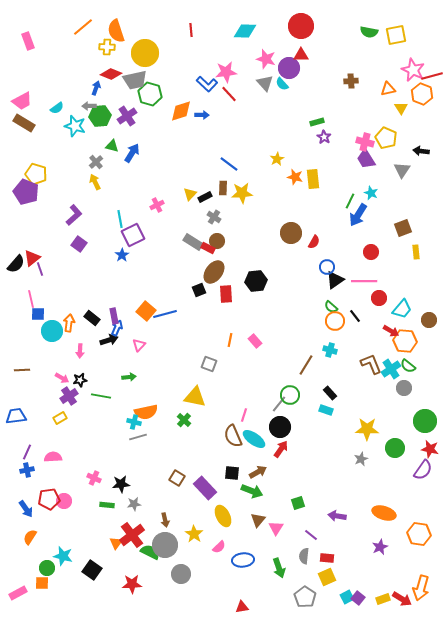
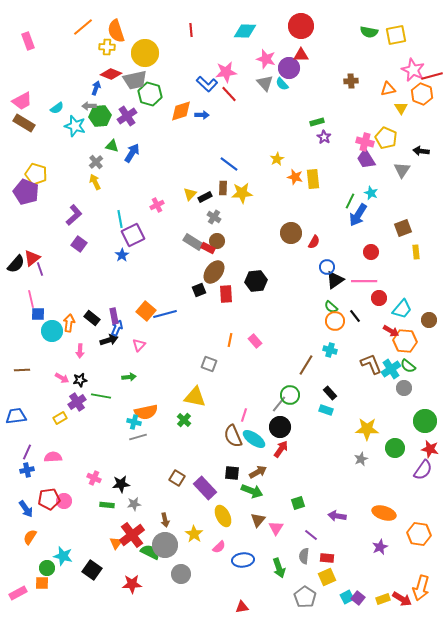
purple cross at (69, 396): moved 8 px right, 6 px down
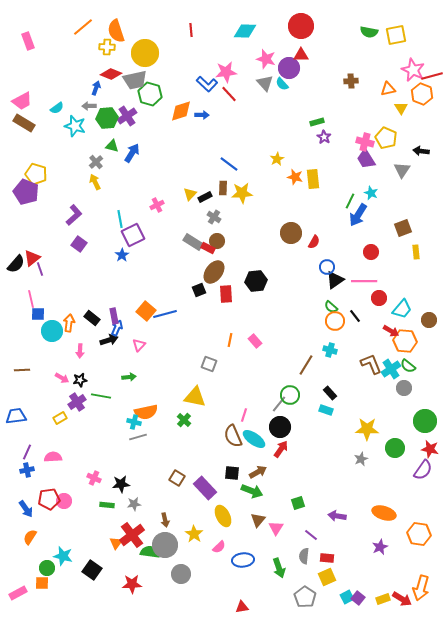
green hexagon at (100, 116): moved 7 px right, 2 px down
green semicircle at (150, 552): rotated 18 degrees counterclockwise
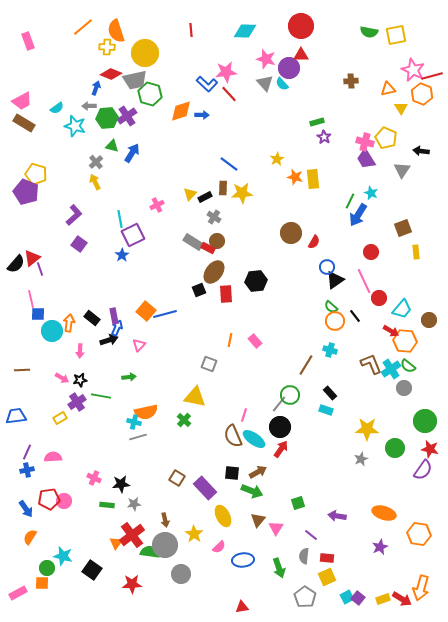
pink line at (364, 281): rotated 65 degrees clockwise
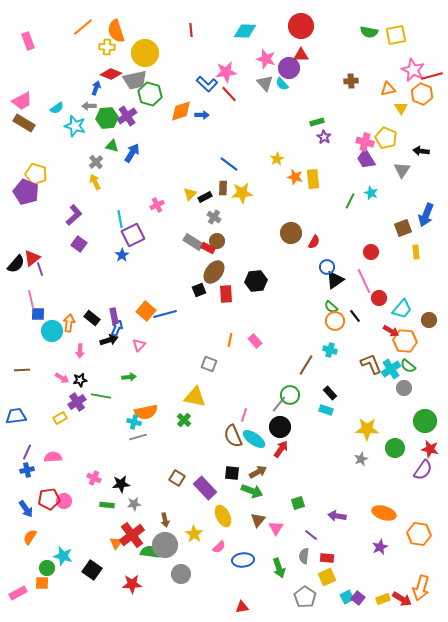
blue arrow at (358, 215): moved 68 px right; rotated 10 degrees counterclockwise
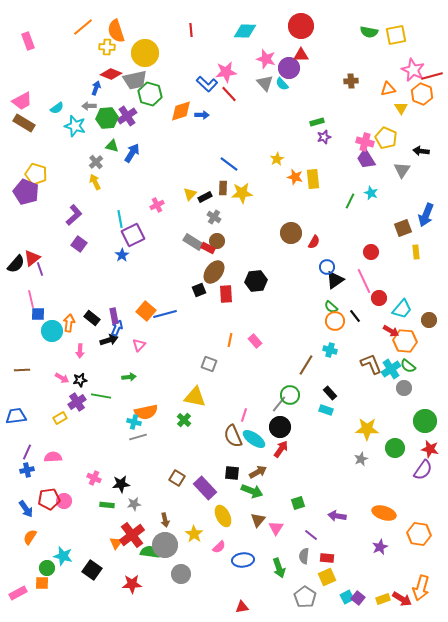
purple star at (324, 137): rotated 24 degrees clockwise
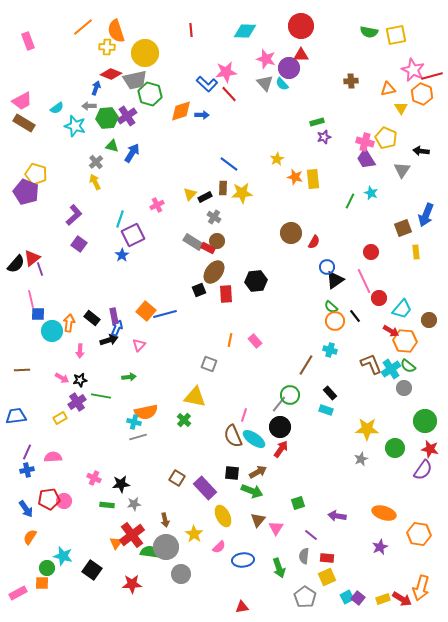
cyan line at (120, 219): rotated 30 degrees clockwise
gray circle at (165, 545): moved 1 px right, 2 px down
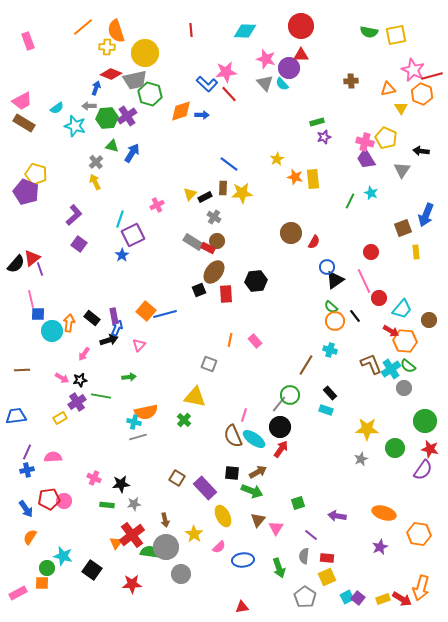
pink arrow at (80, 351): moved 4 px right, 3 px down; rotated 32 degrees clockwise
